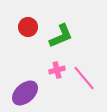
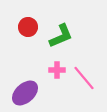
pink cross: rotated 14 degrees clockwise
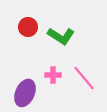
green L-shape: rotated 56 degrees clockwise
pink cross: moved 4 px left, 5 px down
purple ellipse: rotated 24 degrees counterclockwise
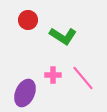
red circle: moved 7 px up
green L-shape: moved 2 px right
pink line: moved 1 px left
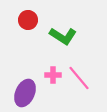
pink line: moved 4 px left
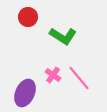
red circle: moved 3 px up
pink cross: rotated 35 degrees clockwise
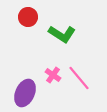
green L-shape: moved 1 px left, 2 px up
